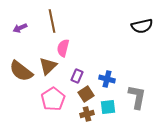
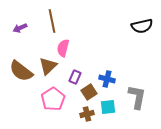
purple rectangle: moved 2 px left, 1 px down
brown square: moved 3 px right, 2 px up
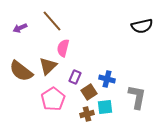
brown line: rotated 30 degrees counterclockwise
cyan square: moved 3 px left
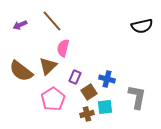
purple arrow: moved 3 px up
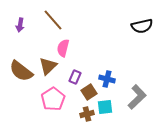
brown line: moved 1 px right, 1 px up
purple arrow: rotated 56 degrees counterclockwise
gray L-shape: rotated 35 degrees clockwise
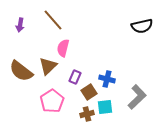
pink pentagon: moved 1 px left, 2 px down
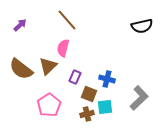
brown line: moved 14 px right
purple arrow: rotated 144 degrees counterclockwise
brown semicircle: moved 2 px up
brown square: moved 2 px down; rotated 35 degrees counterclockwise
gray L-shape: moved 2 px right, 1 px down
pink pentagon: moved 3 px left, 4 px down
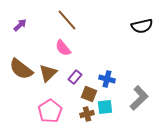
pink semicircle: rotated 54 degrees counterclockwise
brown triangle: moved 7 px down
purple rectangle: rotated 16 degrees clockwise
pink pentagon: moved 1 px right, 6 px down
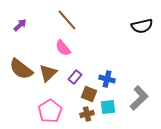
cyan square: moved 3 px right
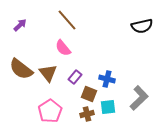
brown triangle: rotated 24 degrees counterclockwise
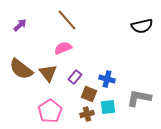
pink semicircle: rotated 108 degrees clockwise
gray L-shape: rotated 125 degrees counterclockwise
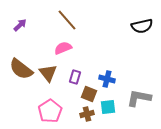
purple rectangle: rotated 24 degrees counterclockwise
